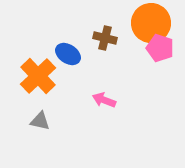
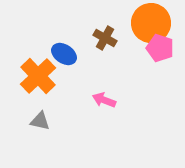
brown cross: rotated 15 degrees clockwise
blue ellipse: moved 4 px left
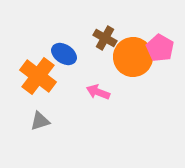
orange circle: moved 18 px left, 34 px down
pink pentagon: rotated 12 degrees clockwise
orange cross: rotated 9 degrees counterclockwise
pink arrow: moved 6 px left, 8 px up
gray triangle: rotated 30 degrees counterclockwise
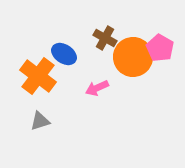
pink arrow: moved 1 px left, 4 px up; rotated 45 degrees counterclockwise
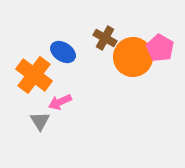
blue ellipse: moved 1 px left, 2 px up
orange cross: moved 4 px left, 1 px up
pink arrow: moved 37 px left, 14 px down
gray triangle: rotated 45 degrees counterclockwise
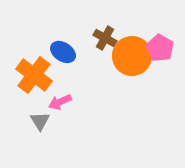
orange circle: moved 1 px left, 1 px up
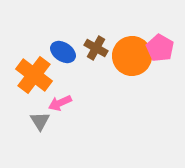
brown cross: moved 9 px left, 10 px down
pink arrow: moved 1 px down
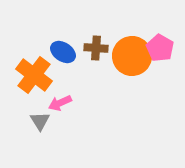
brown cross: rotated 25 degrees counterclockwise
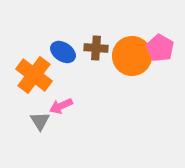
pink arrow: moved 1 px right, 3 px down
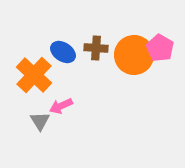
orange circle: moved 2 px right, 1 px up
orange cross: rotated 6 degrees clockwise
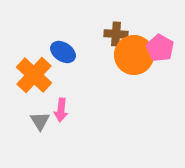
brown cross: moved 20 px right, 14 px up
pink arrow: moved 4 px down; rotated 60 degrees counterclockwise
